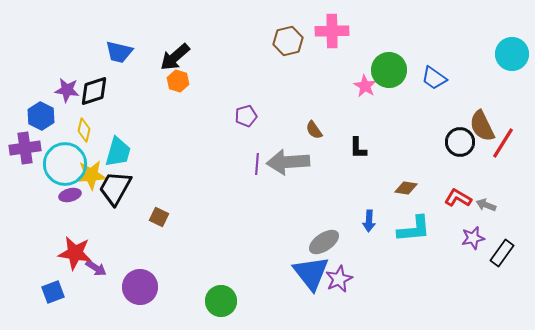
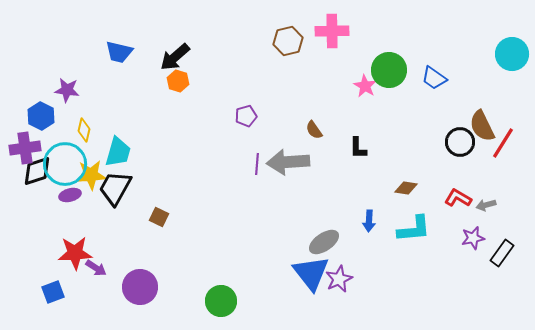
black diamond at (94, 91): moved 57 px left, 80 px down
gray arrow at (486, 205): rotated 36 degrees counterclockwise
red star at (75, 253): rotated 12 degrees counterclockwise
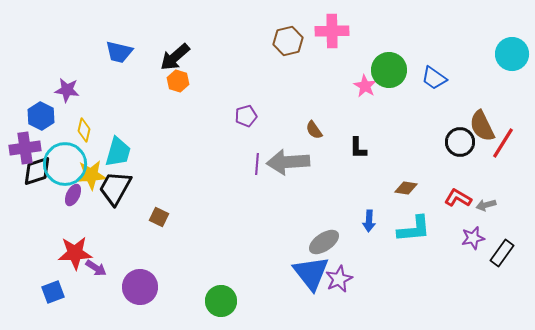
purple ellipse at (70, 195): moved 3 px right; rotated 50 degrees counterclockwise
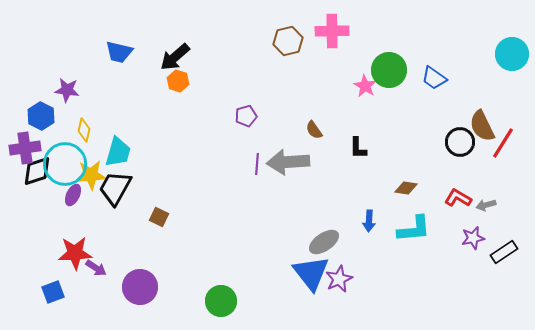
black rectangle at (502, 253): moved 2 px right, 1 px up; rotated 20 degrees clockwise
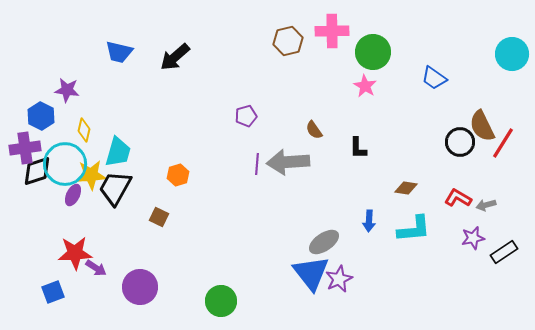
green circle at (389, 70): moved 16 px left, 18 px up
orange hexagon at (178, 81): moved 94 px down; rotated 25 degrees clockwise
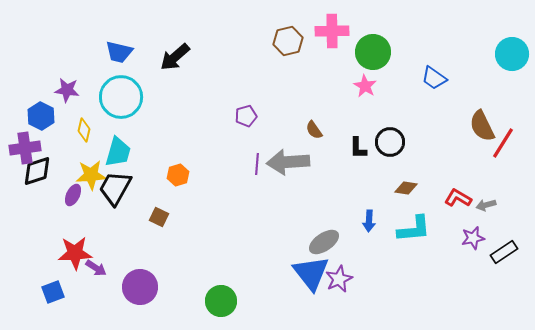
black circle at (460, 142): moved 70 px left
cyan circle at (65, 164): moved 56 px right, 67 px up
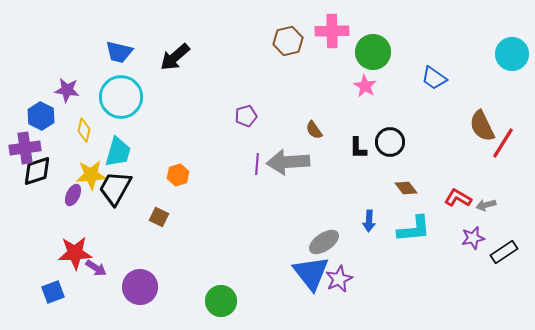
brown diamond at (406, 188): rotated 45 degrees clockwise
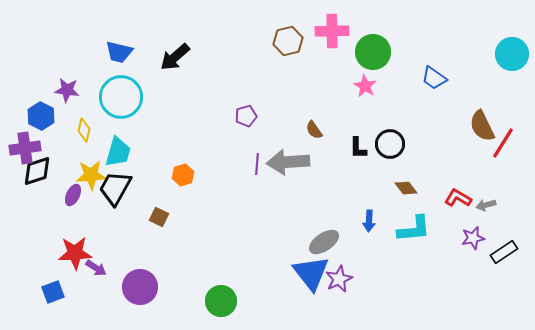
black circle at (390, 142): moved 2 px down
orange hexagon at (178, 175): moved 5 px right
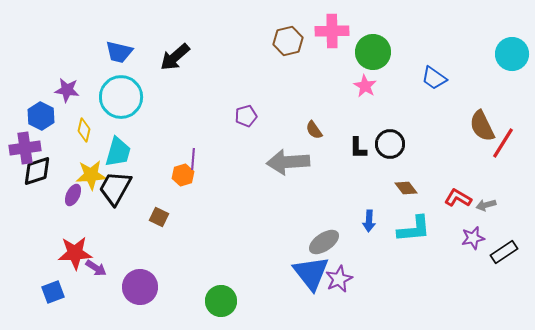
purple line at (257, 164): moved 64 px left, 5 px up
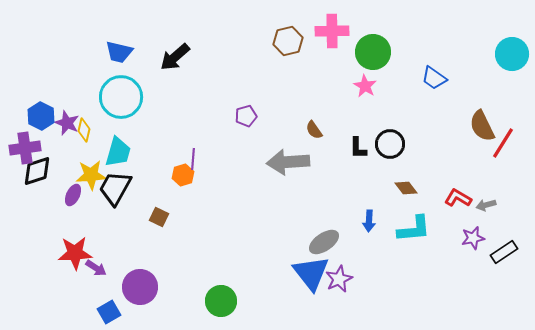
purple star at (67, 90): moved 33 px down; rotated 15 degrees clockwise
blue square at (53, 292): moved 56 px right, 20 px down; rotated 10 degrees counterclockwise
